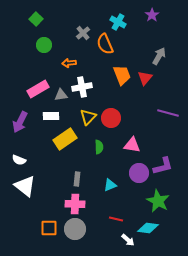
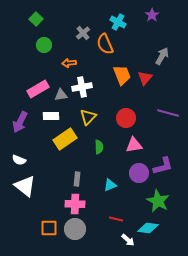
gray arrow: moved 3 px right
red circle: moved 15 px right
pink triangle: moved 2 px right; rotated 18 degrees counterclockwise
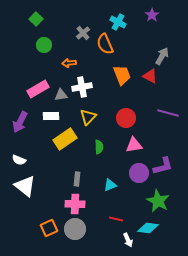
red triangle: moved 5 px right, 2 px up; rotated 42 degrees counterclockwise
orange square: rotated 24 degrees counterclockwise
white arrow: rotated 24 degrees clockwise
